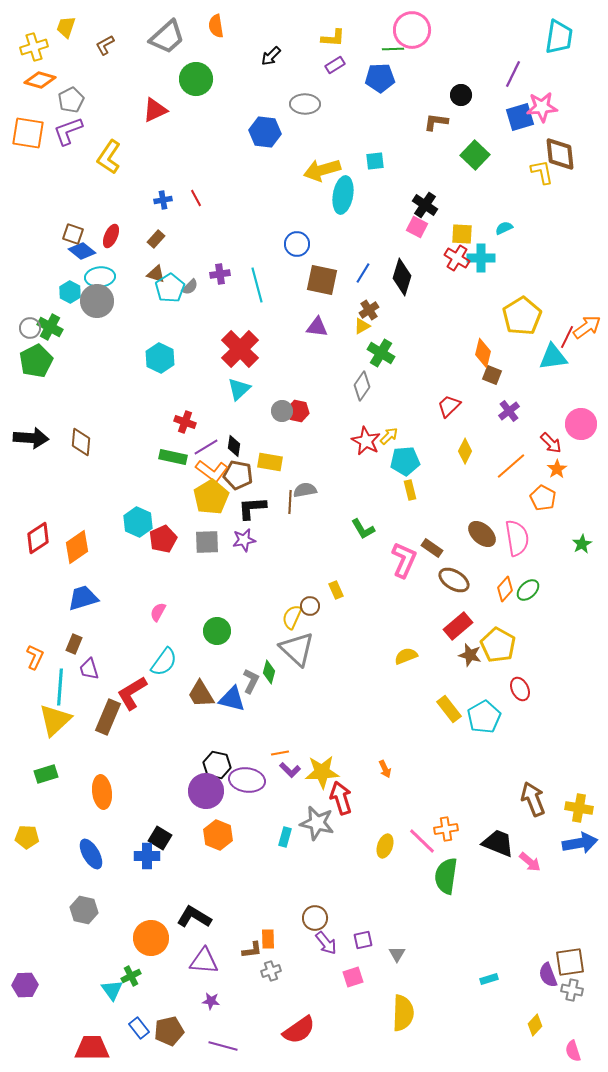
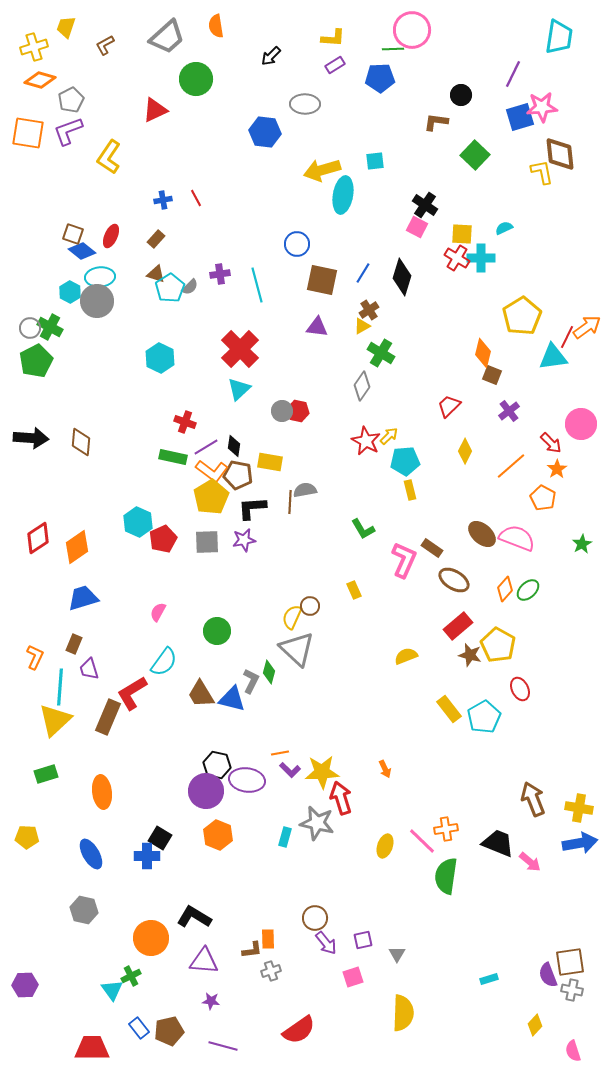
pink semicircle at (517, 538): rotated 60 degrees counterclockwise
yellow rectangle at (336, 590): moved 18 px right
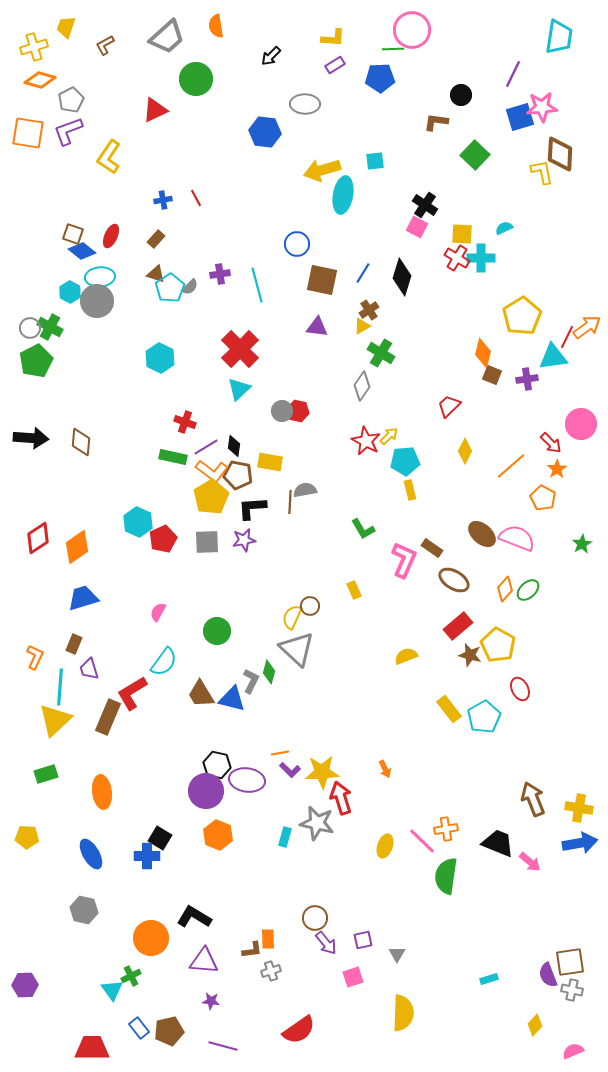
brown diamond at (560, 154): rotated 9 degrees clockwise
purple cross at (509, 411): moved 18 px right, 32 px up; rotated 30 degrees clockwise
pink semicircle at (573, 1051): rotated 85 degrees clockwise
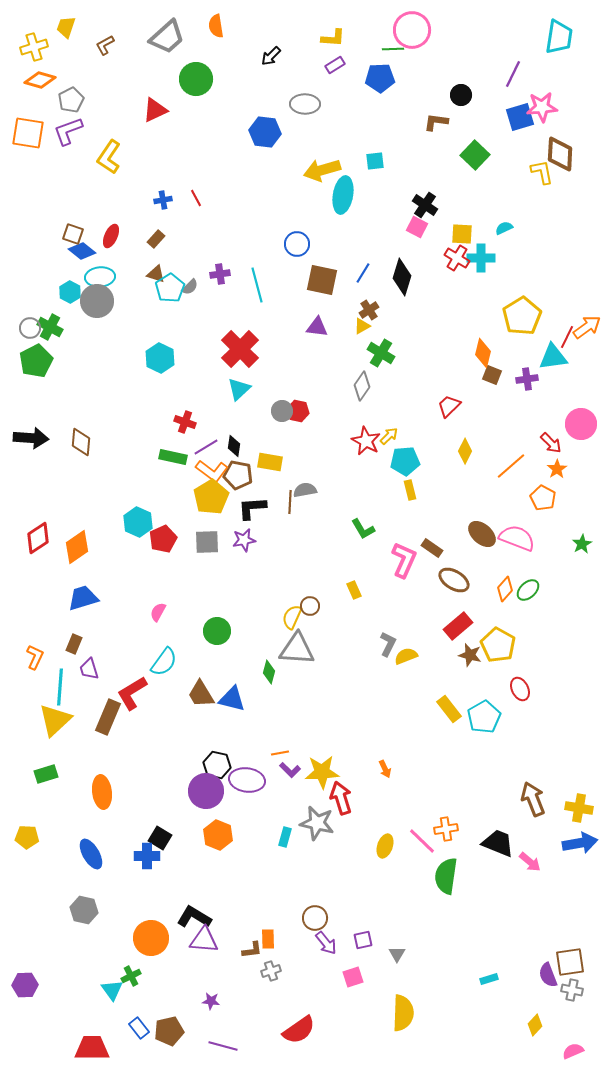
gray triangle at (297, 649): rotated 39 degrees counterclockwise
gray L-shape at (251, 681): moved 137 px right, 37 px up
purple triangle at (204, 961): moved 21 px up
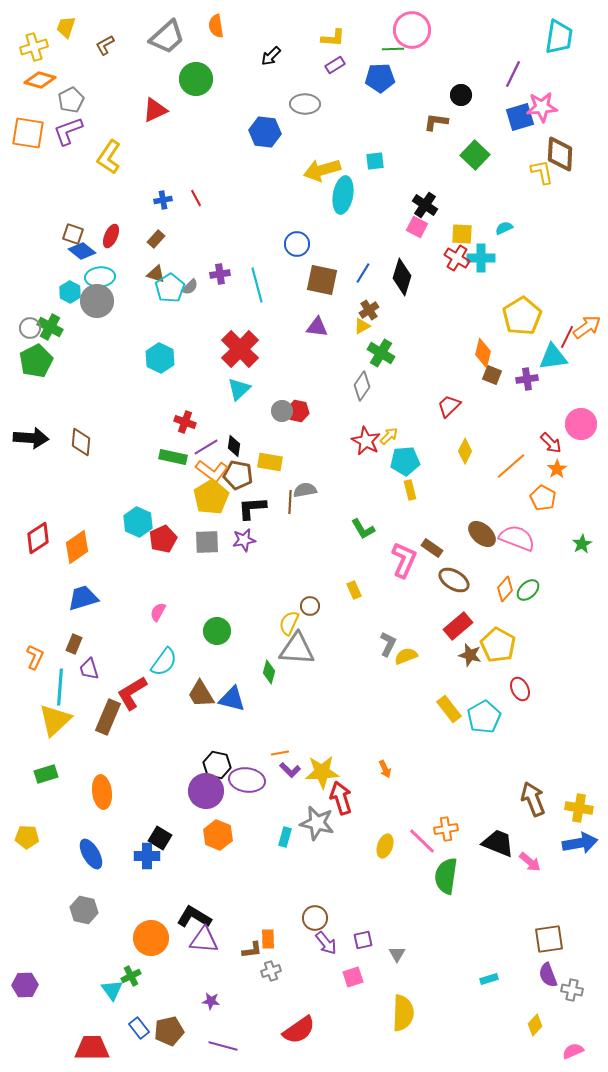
yellow semicircle at (292, 617): moved 3 px left, 6 px down
brown square at (570, 962): moved 21 px left, 23 px up
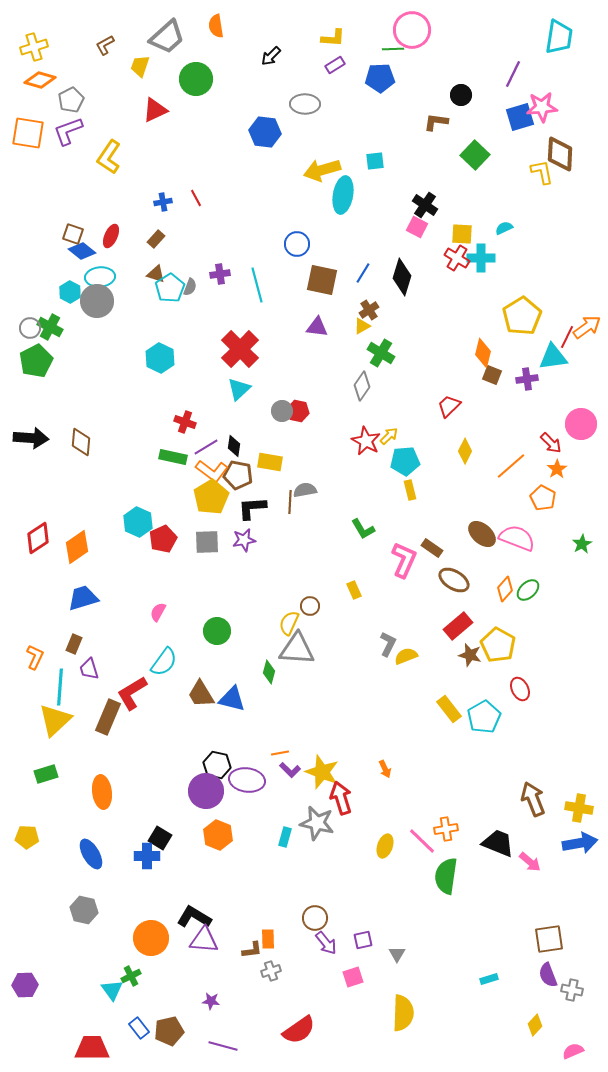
yellow trapezoid at (66, 27): moved 74 px right, 39 px down
blue cross at (163, 200): moved 2 px down
gray semicircle at (190, 287): rotated 24 degrees counterclockwise
yellow star at (322, 772): rotated 24 degrees clockwise
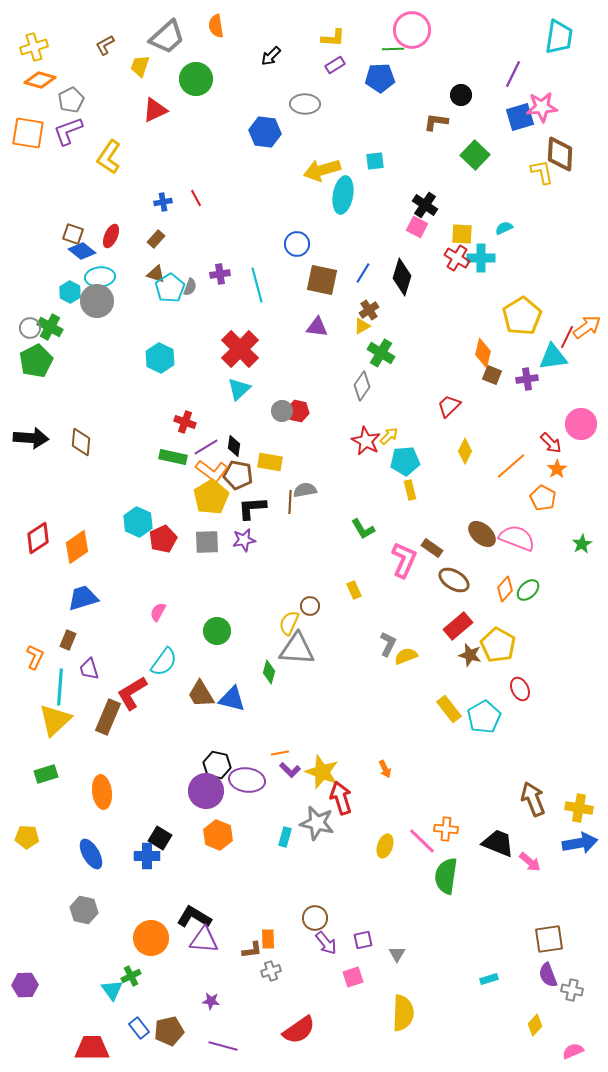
brown rectangle at (74, 644): moved 6 px left, 4 px up
orange cross at (446, 829): rotated 15 degrees clockwise
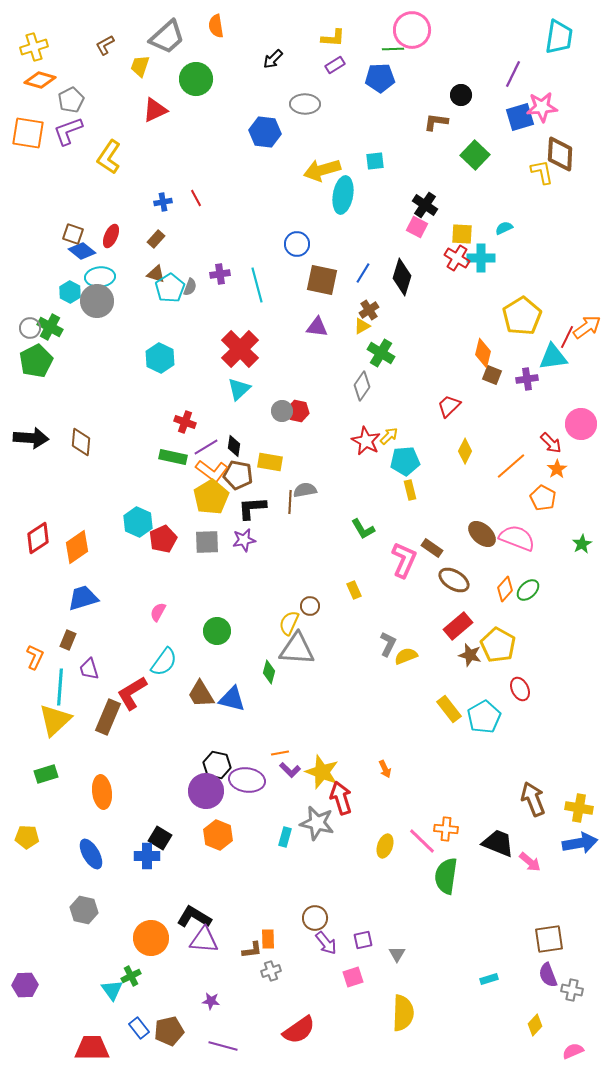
black arrow at (271, 56): moved 2 px right, 3 px down
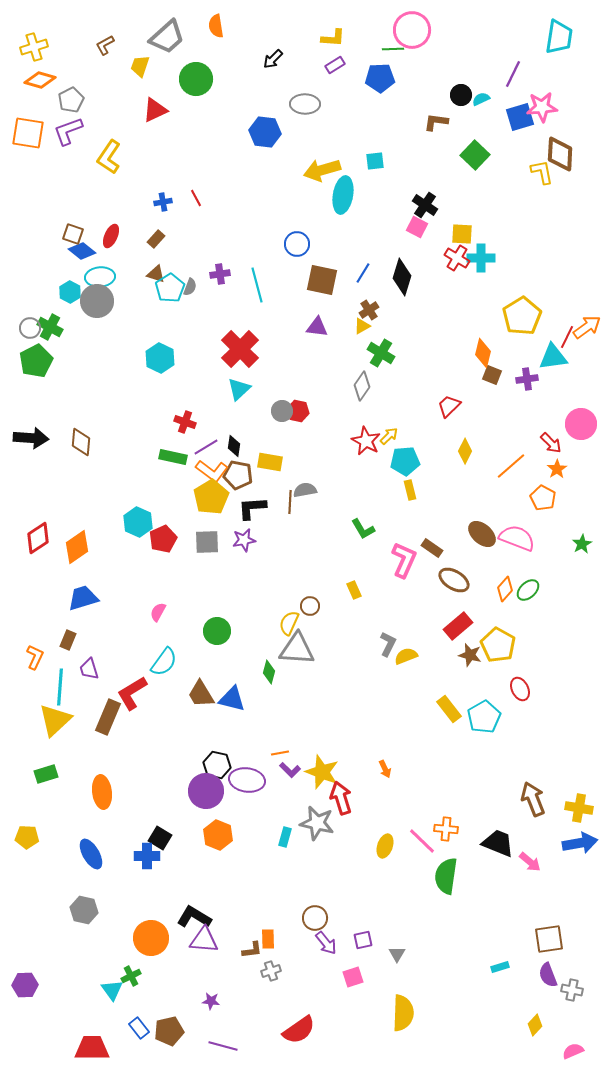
cyan semicircle at (504, 228): moved 23 px left, 129 px up
cyan rectangle at (489, 979): moved 11 px right, 12 px up
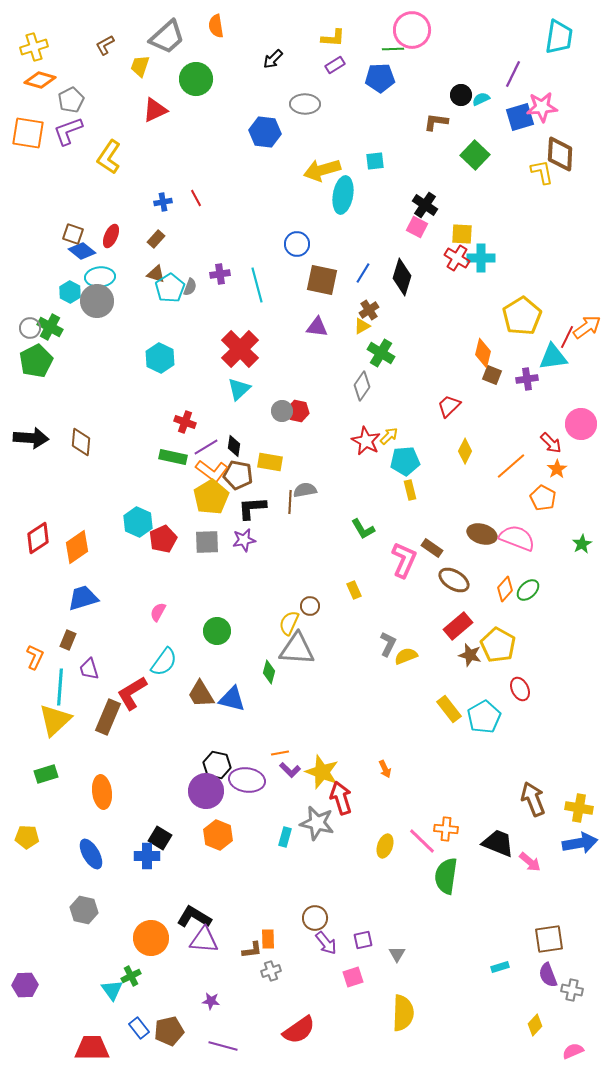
brown ellipse at (482, 534): rotated 24 degrees counterclockwise
